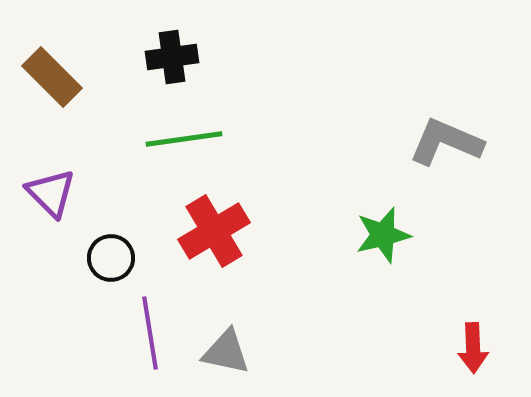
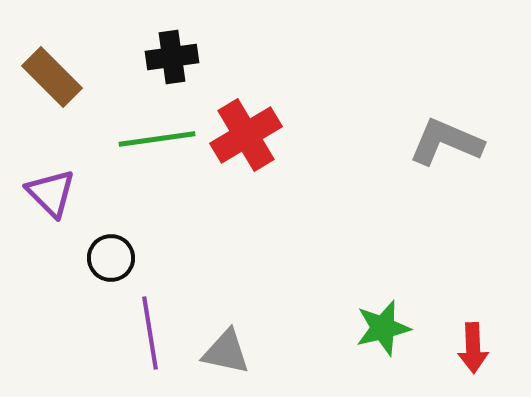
green line: moved 27 px left
red cross: moved 32 px right, 96 px up
green star: moved 93 px down
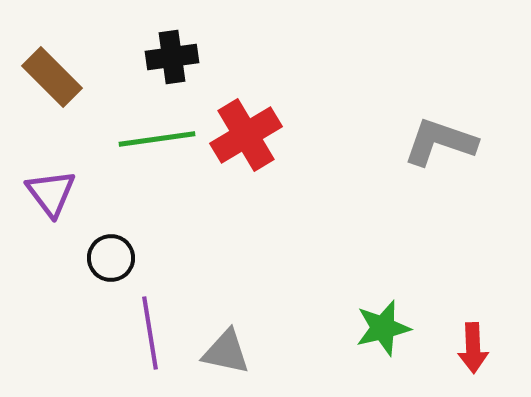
gray L-shape: moved 6 px left; rotated 4 degrees counterclockwise
purple triangle: rotated 8 degrees clockwise
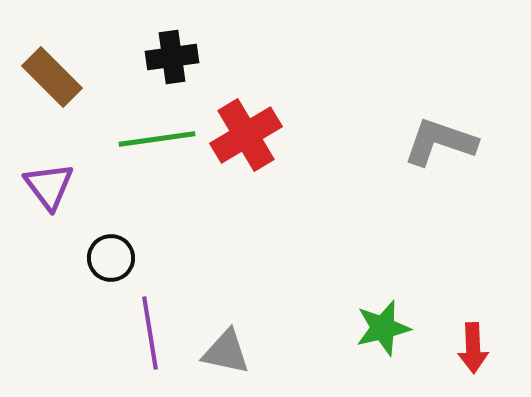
purple triangle: moved 2 px left, 7 px up
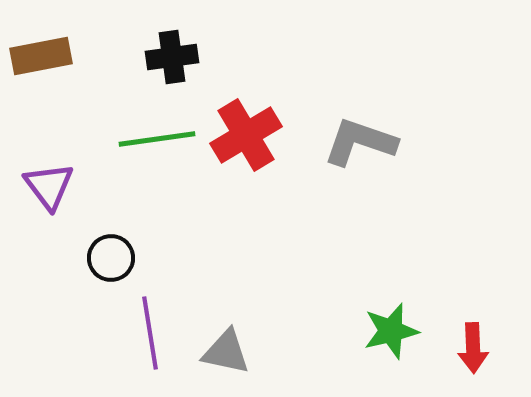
brown rectangle: moved 11 px left, 21 px up; rotated 56 degrees counterclockwise
gray L-shape: moved 80 px left
green star: moved 8 px right, 3 px down
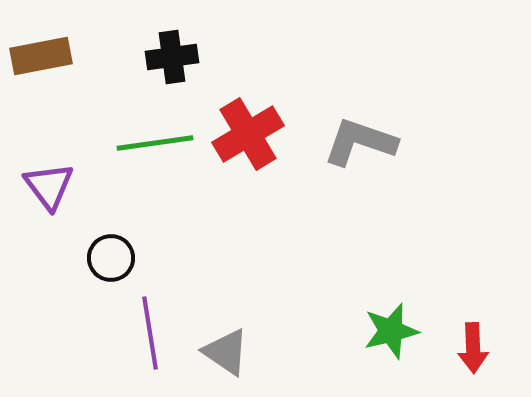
red cross: moved 2 px right, 1 px up
green line: moved 2 px left, 4 px down
gray triangle: rotated 22 degrees clockwise
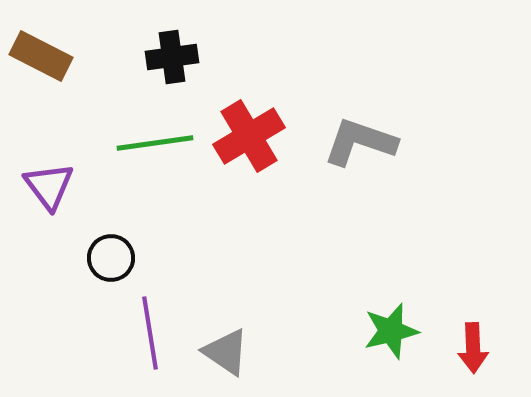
brown rectangle: rotated 38 degrees clockwise
red cross: moved 1 px right, 2 px down
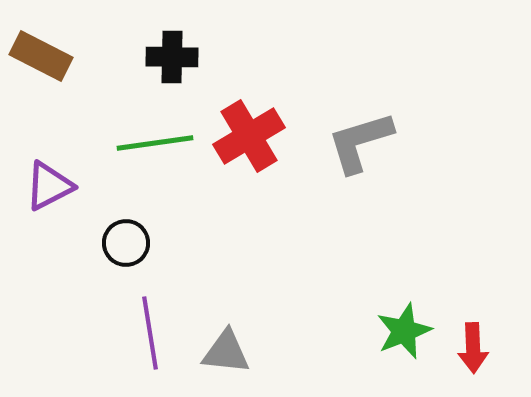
black cross: rotated 9 degrees clockwise
gray L-shape: rotated 36 degrees counterclockwise
purple triangle: rotated 40 degrees clockwise
black circle: moved 15 px right, 15 px up
green star: moved 13 px right; rotated 8 degrees counterclockwise
gray triangle: rotated 28 degrees counterclockwise
